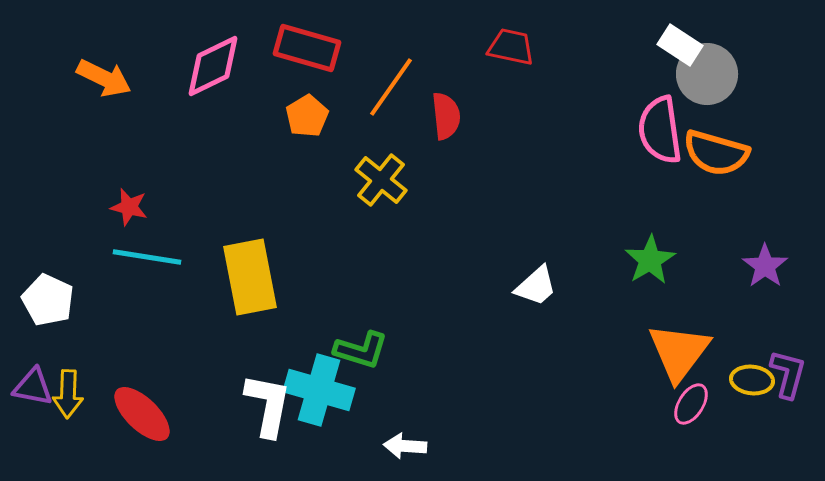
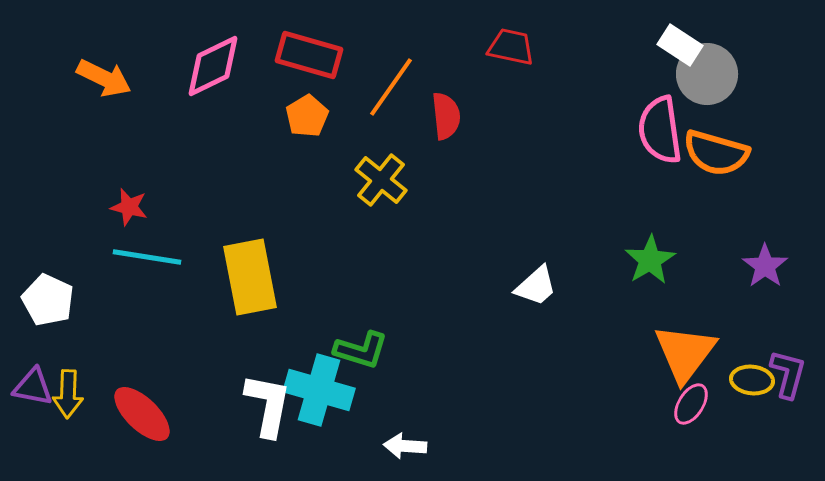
red rectangle: moved 2 px right, 7 px down
orange triangle: moved 6 px right, 1 px down
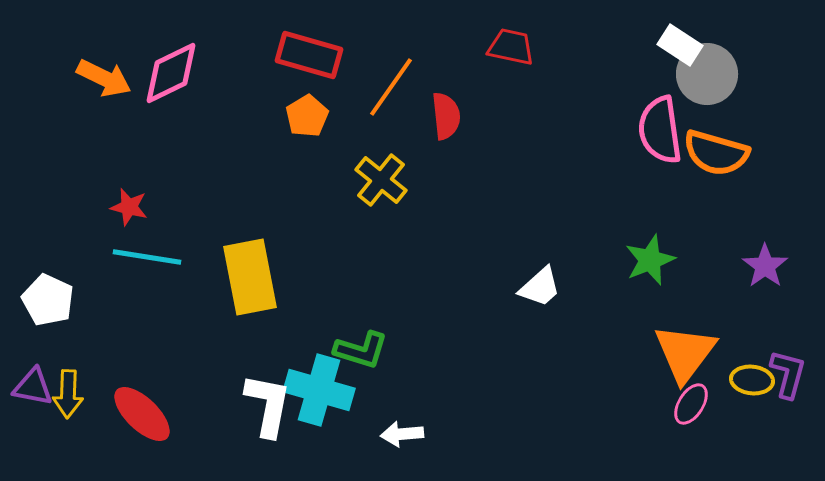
pink diamond: moved 42 px left, 7 px down
green star: rotated 9 degrees clockwise
white trapezoid: moved 4 px right, 1 px down
white arrow: moved 3 px left, 12 px up; rotated 9 degrees counterclockwise
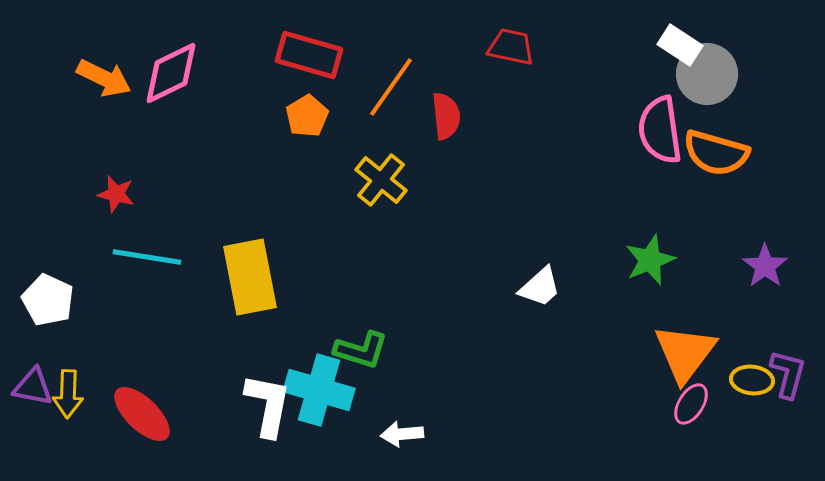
red star: moved 13 px left, 13 px up
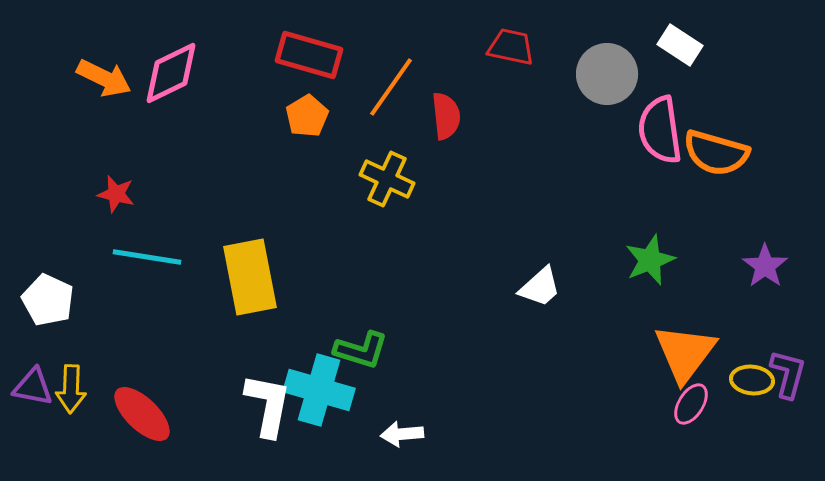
gray circle: moved 100 px left
yellow cross: moved 6 px right, 1 px up; rotated 14 degrees counterclockwise
yellow arrow: moved 3 px right, 5 px up
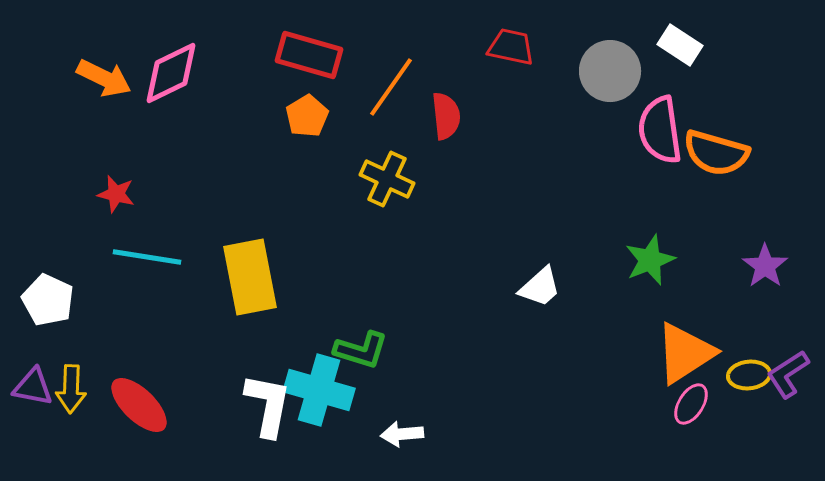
gray circle: moved 3 px right, 3 px up
orange triangle: rotated 20 degrees clockwise
purple L-shape: rotated 138 degrees counterclockwise
yellow ellipse: moved 3 px left, 5 px up; rotated 12 degrees counterclockwise
red ellipse: moved 3 px left, 9 px up
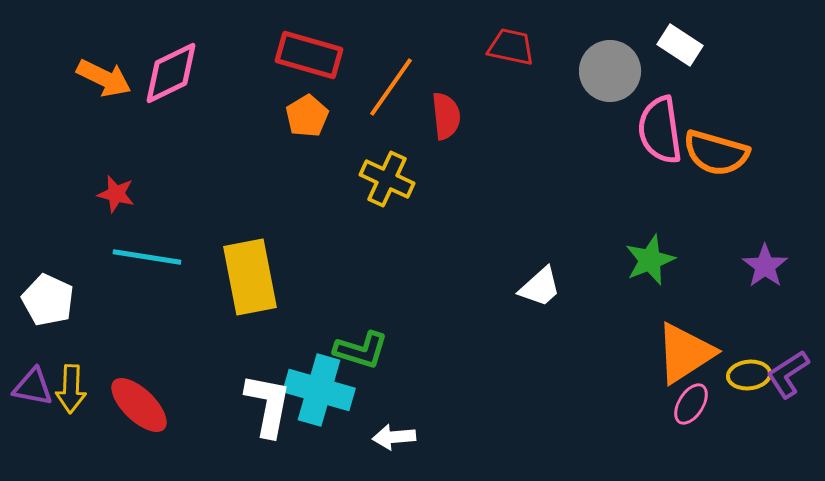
white arrow: moved 8 px left, 3 px down
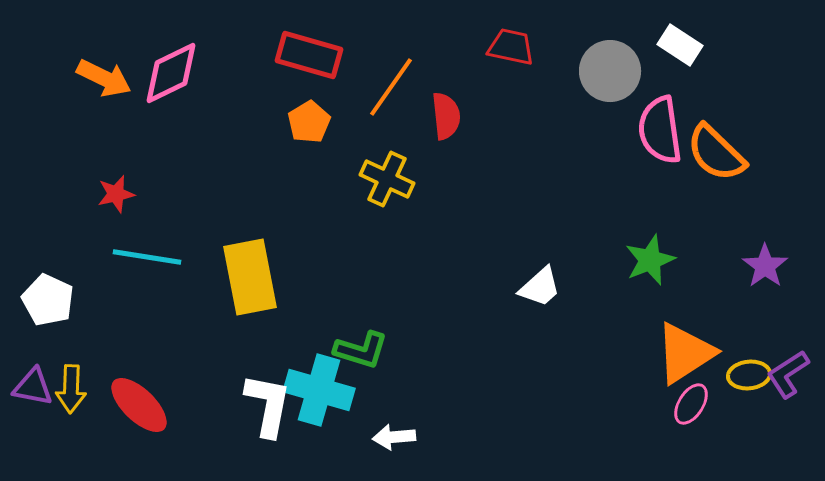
orange pentagon: moved 2 px right, 6 px down
orange semicircle: rotated 28 degrees clockwise
red star: rotated 27 degrees counterclockwise
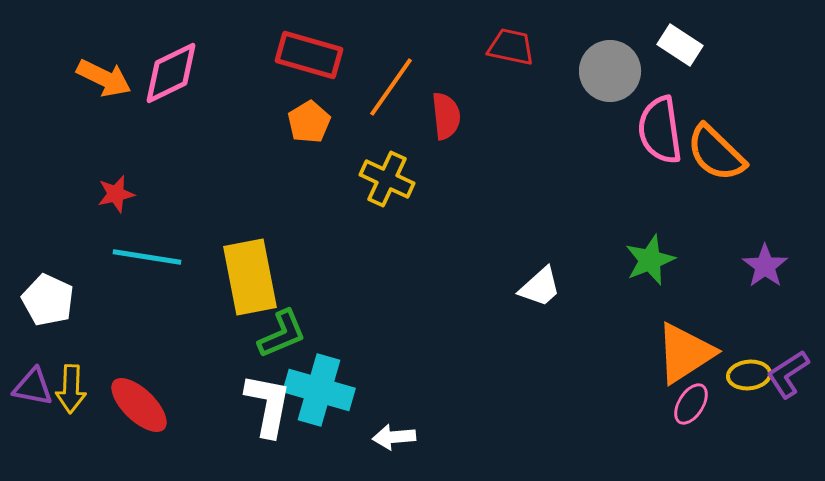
green L-shape: moved 79 px left, 16 px up; rotated 40 degrees counterclockwise
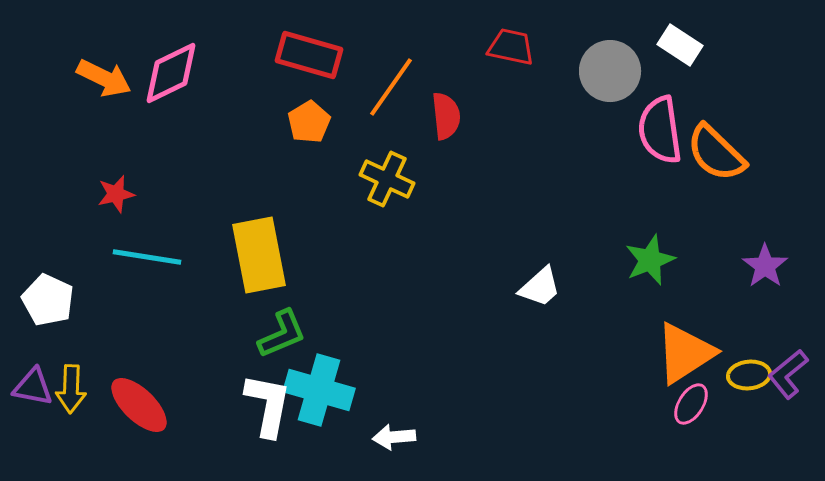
yellow rectangle: moved 9 px right, 22 px up
purple L-shape: rotated 6 degrees counterclockwise
